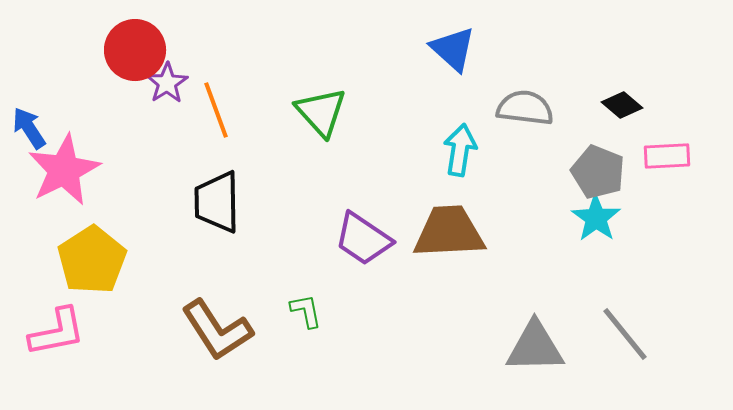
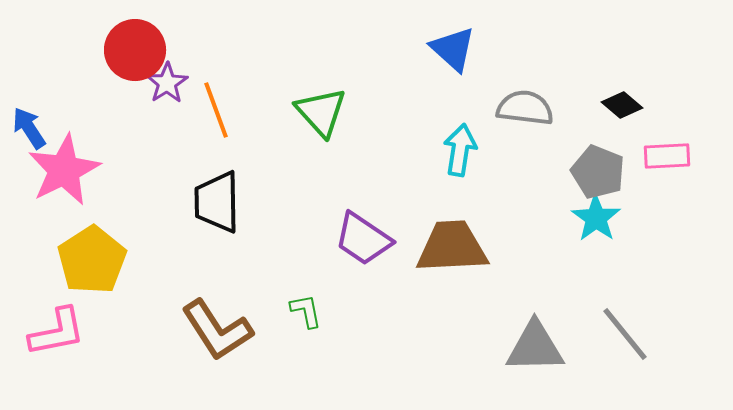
brown trapezoid: moved 3 px right, 15 px down
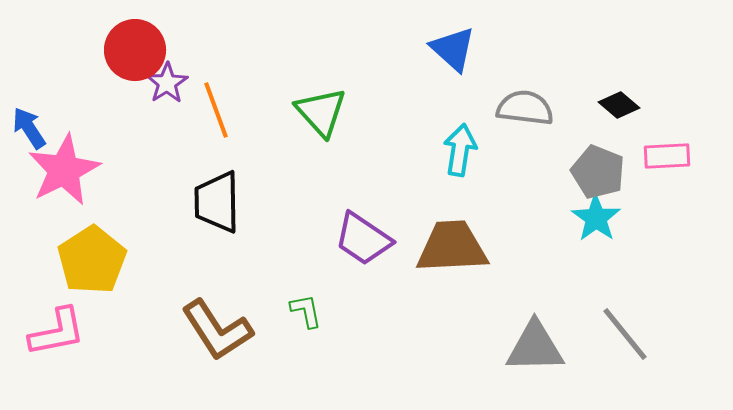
black diamond: moved 3 px left
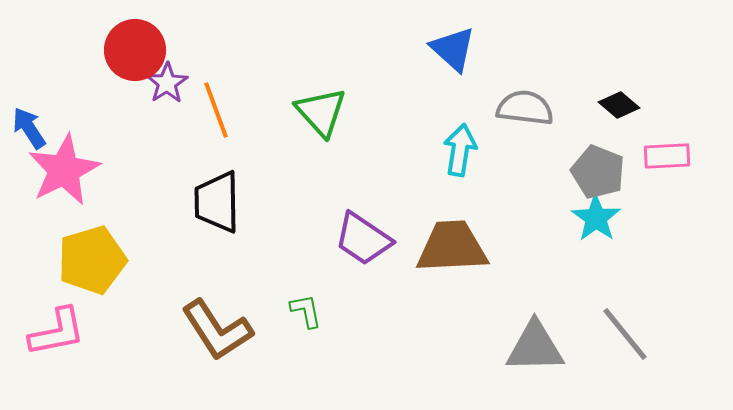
yellow pentagon: rotated 16 degrees clockwise
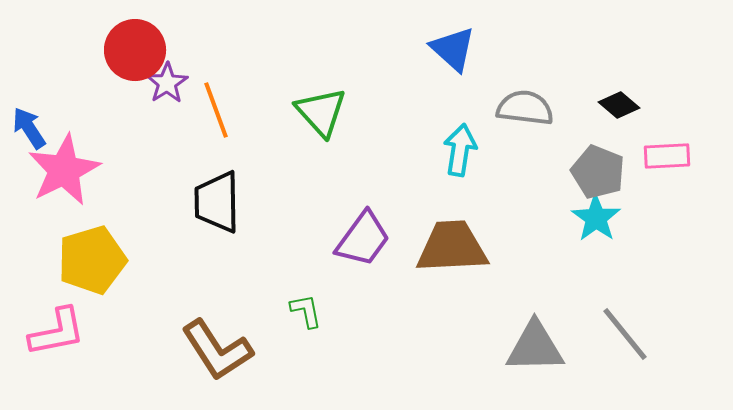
purple trapezoid: rotated 88 degrees counterclockwise
brown L-shape: moved 20 px down
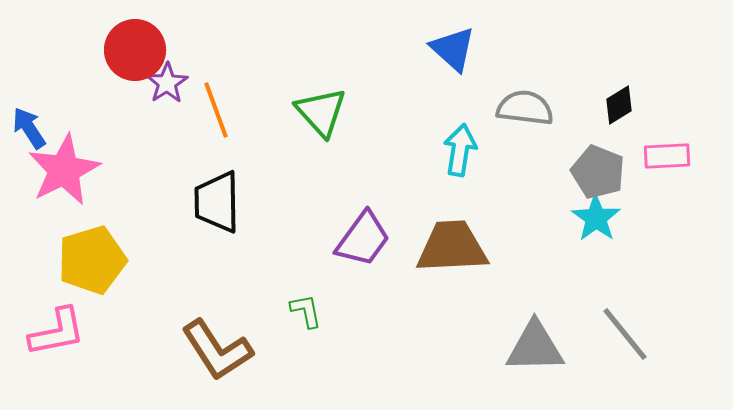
black diamond: rotated 72 degrees counterclockwise
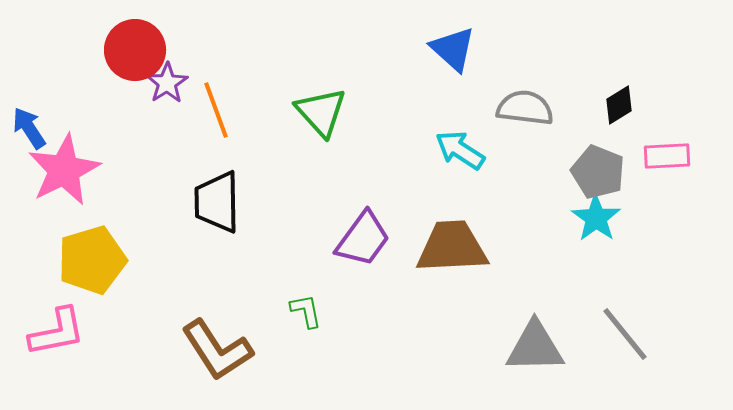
cyan arrow: rotated 66 degrees counterclockwise
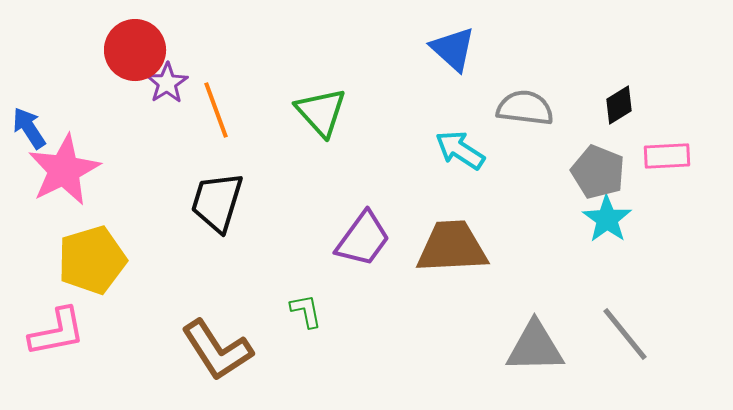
black trapezoid: rotated 18 degrees clockwise
cyan star: moved 11 px right, 1 px down
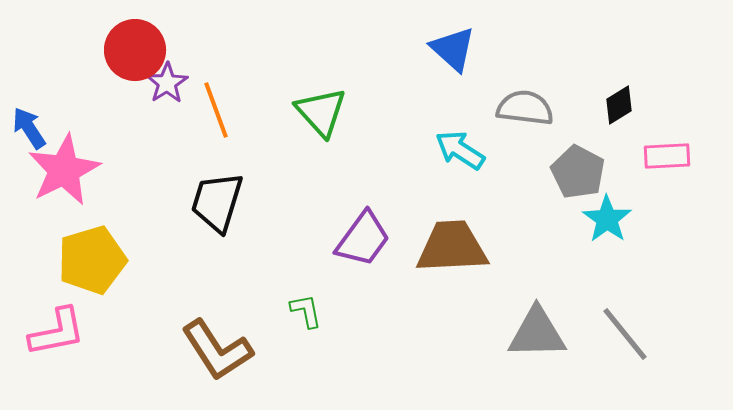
gray pentagon: moved 20 px left; rotated 6 degrees clockwise
gray triangle: moved 2 px right, 14 px up
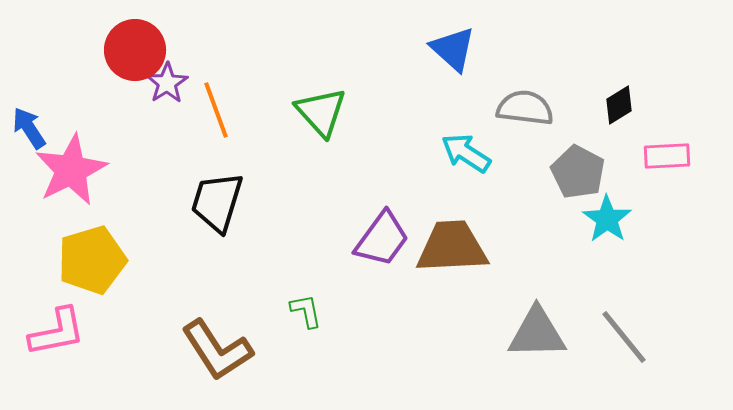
cyan arrow: moved 6 px right, 3 px down
pink star: moved 7 px right
purple trapezoid: moved 19 px right
gray line: moved 1 px left, 3 px down
